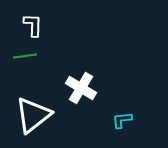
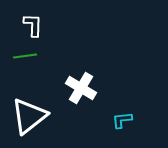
white triangle: moved 4 px left, 1 px down
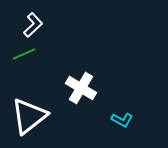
white L-shape: rotated 45 degrees clockwise
green line: moved 1 px left, 2 px up; rotated 15 degrees counterclockwise
cyan L-shape: rotated 145 degrees counterclockwise
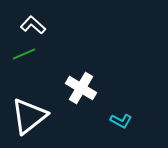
white L-shape: rotated 95 degrees counterclockwise
cyan L-shape: moved 1 px left, 1 px down
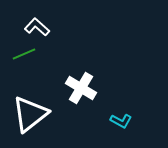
white L-shape: moved 4 px right, 2 px down
white triangle: moved 1 px right, 2 px up
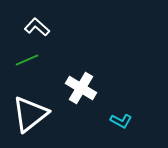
green line: moved 3 px right, 6 px down
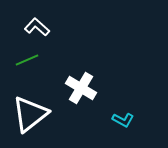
cyan L-shape: moved 2 px right, 1 px up
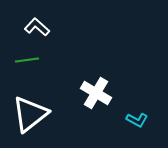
green line: rotated 15 degrees clockwise
white cross: moved 15 px right, 5 px down
cyan L-shape: moved 14 px right
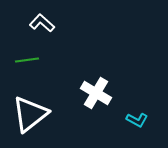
white L-shape: moved 5 px right, 4 px up
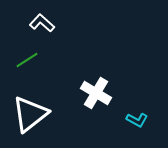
green line: rotated 25 degrees counterclockwise
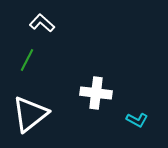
green line: rotated 30 degrees counterclockwise
white cross: rotated 24 degrees counterclockwise
